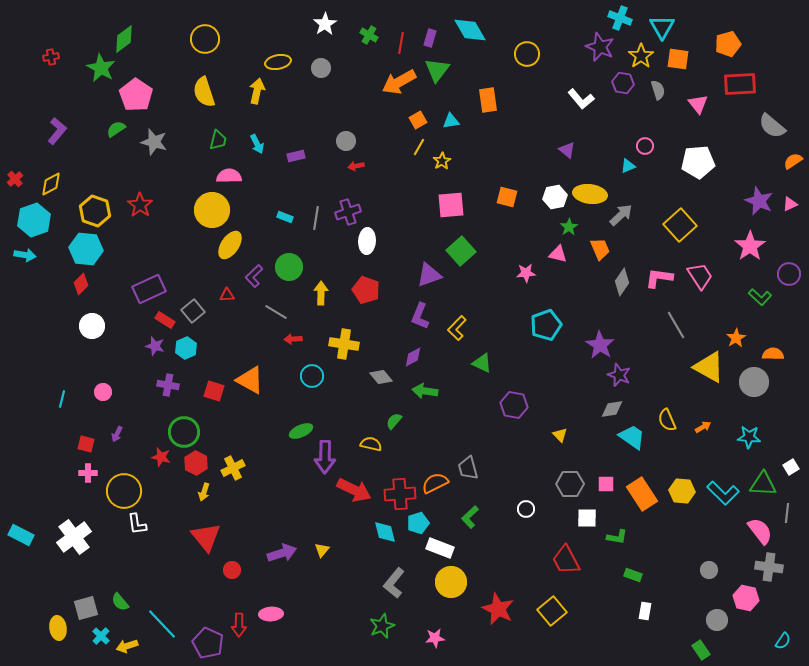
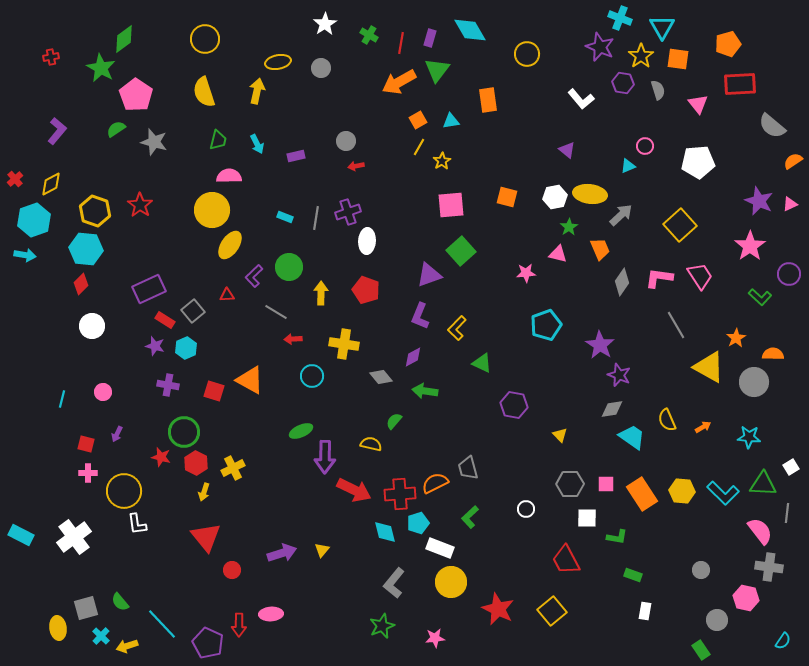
gray circle at (709, 570): moved 8 px left
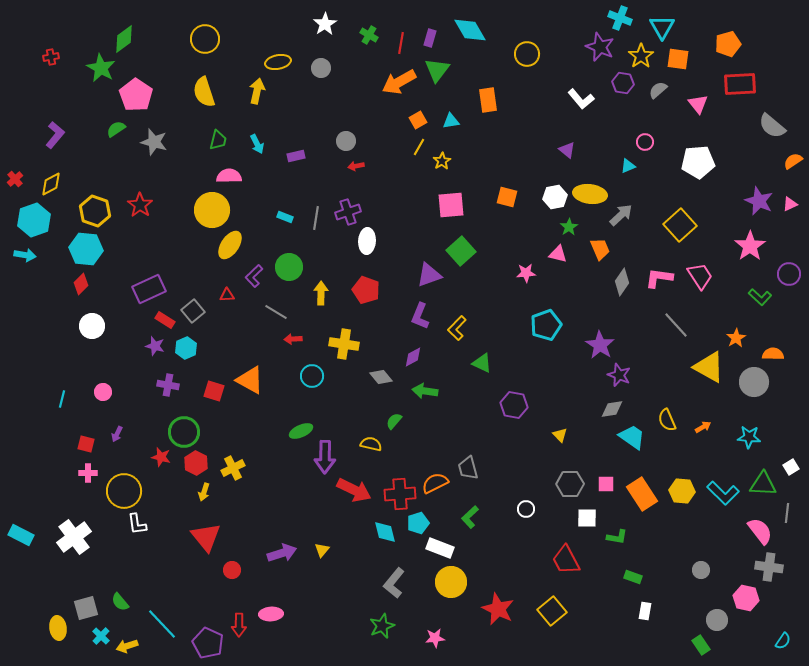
gray semicircle at (658, 90): rotated 114 degrees counterclockwise
purple L-shape at (57, 131): moved 2 px left, 4 px down
pink circle at (645, 146): moved 4 px up
gray line at (676, 325): rotated 12 degrees counterclockwise
green rectangle at (633, 575): moved 2 px down
green rectangle at (701, 650): moved 5 px up
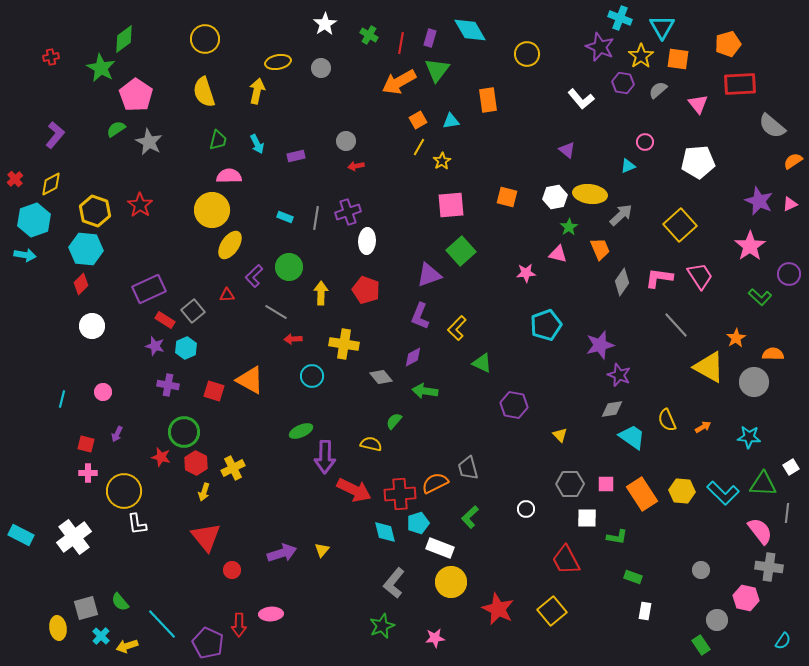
gray star at (154, 142): moved 5 px left; rotated 12 degrees clockwise
purple star at (600, 345): rotated 24 degrees clockwise
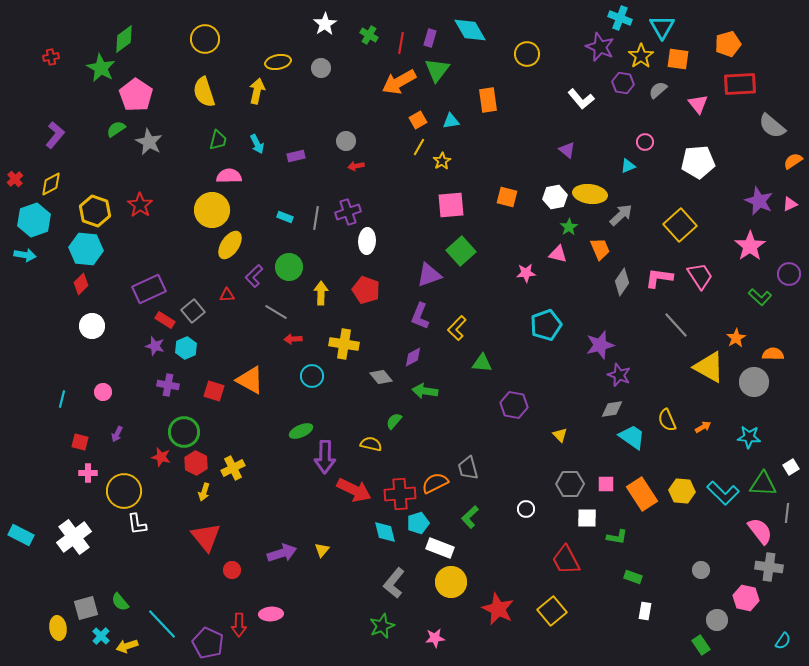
green triangle at (482, 363): rotated 20 degrees counterclockwise
red square at (86, 444): moved 6 px left, 2 px up
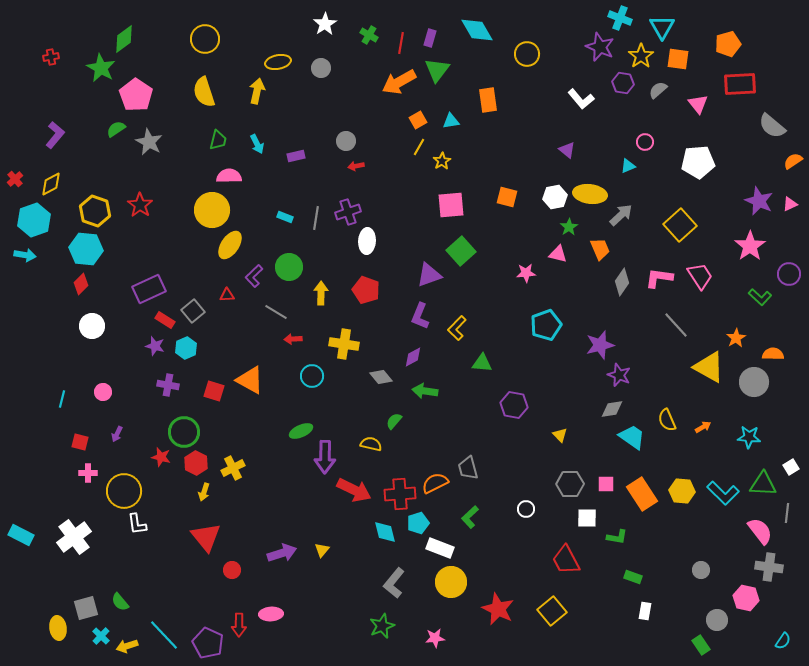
cyan diamond at (470, 30): moved 7 px right
cyan line at (162, 624): moved 2 px right, 11 px down
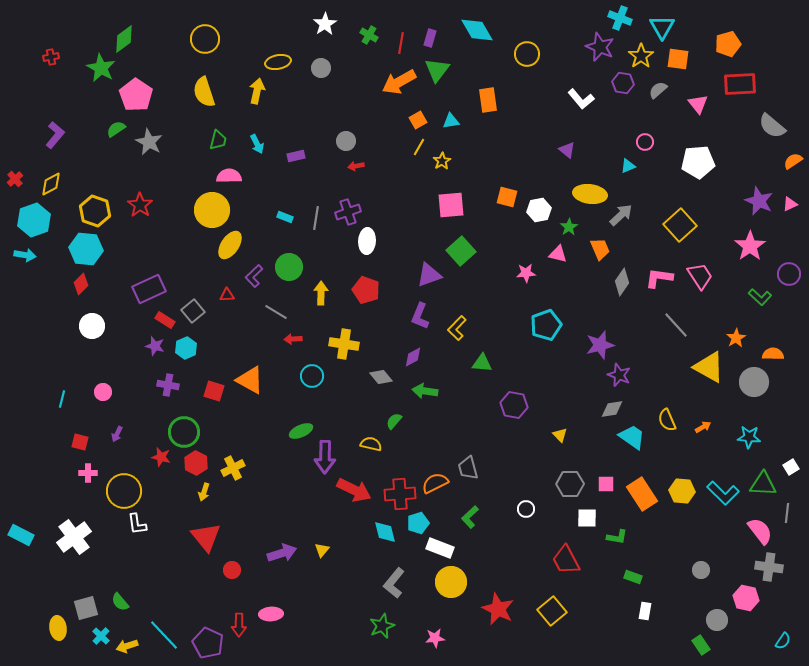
white hexagon at (555, 197): moved 16 px left, 13 px down
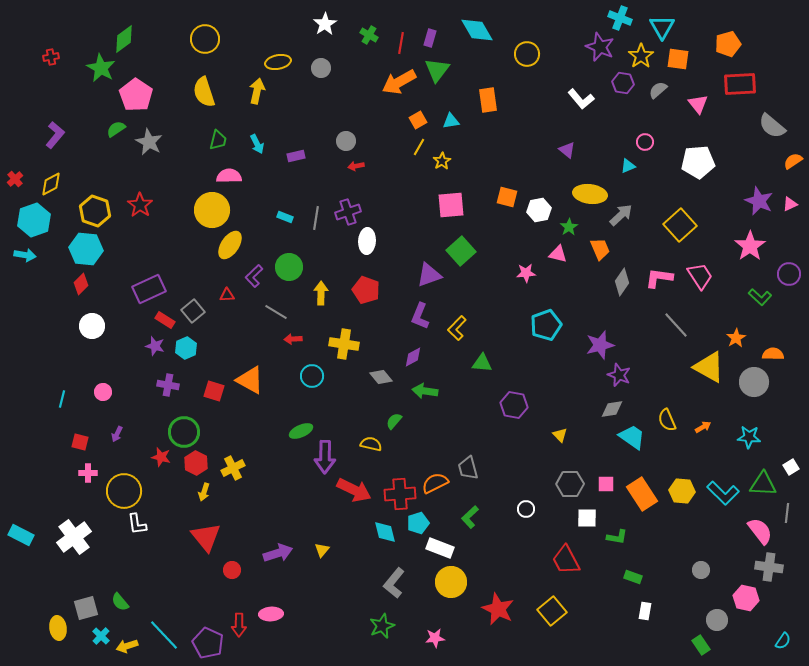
purple arrow at (282, 553): moved 4 px left
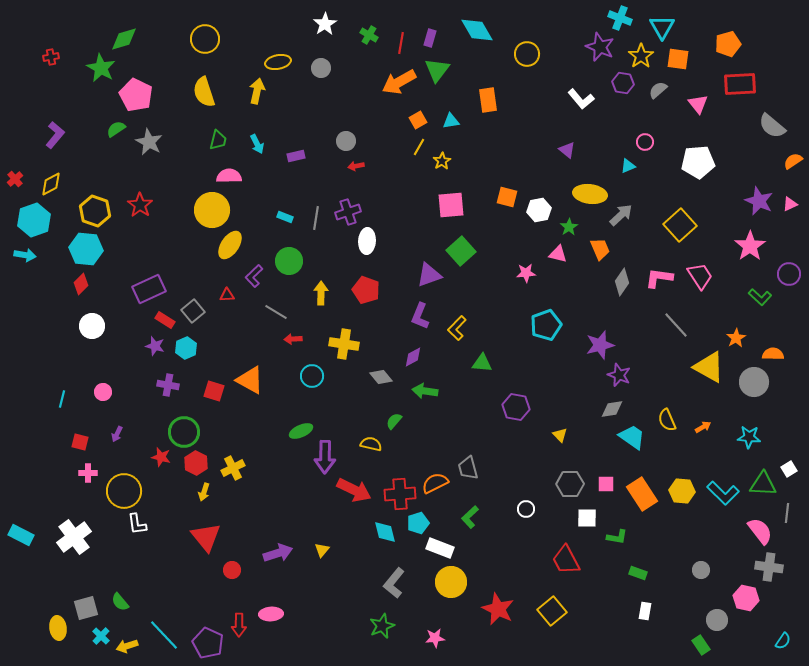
green diamond at (124, 39): rotated 20 degrees clockwise
pink pentagon at (136, 95): rotated 8 degrees counterclockwise
green circle at (289, 267): moved 6 px up
purple hexagon at (514, 405): moved 2 px right, 2 px down
white square at (791, 467): moved 2 px left, 2 px down
green rectangle at (633, 577): moved 5 px right, 4 px up
